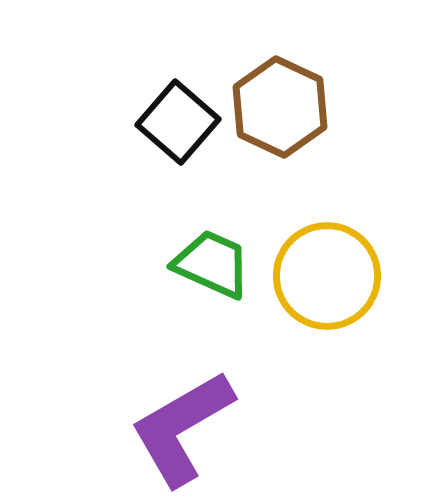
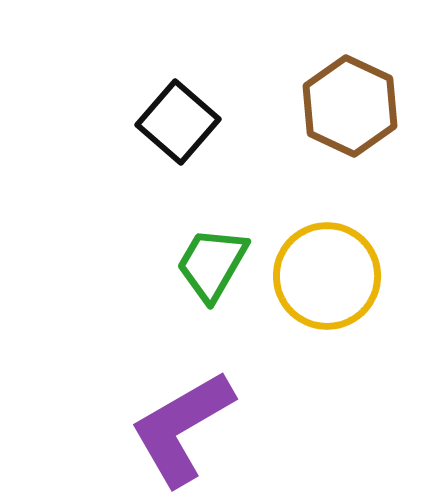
brown hexagon: moved 70 px right, 1 px up
green trapezoid: rotated 84 degrees counterclockwise
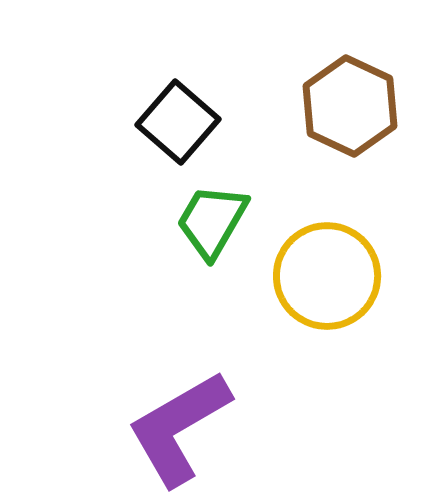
green trapezoid: moved 43 px up
purple L-shape: moved 3 px left
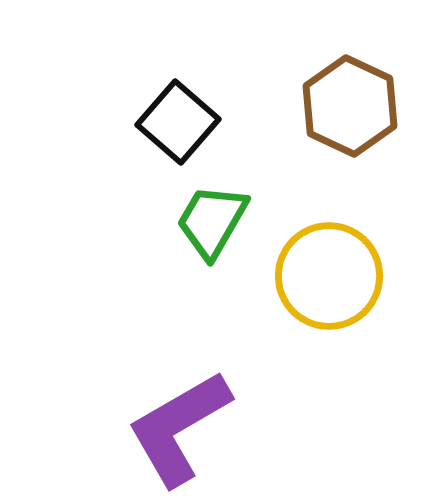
yellow circle: moved 2 px right
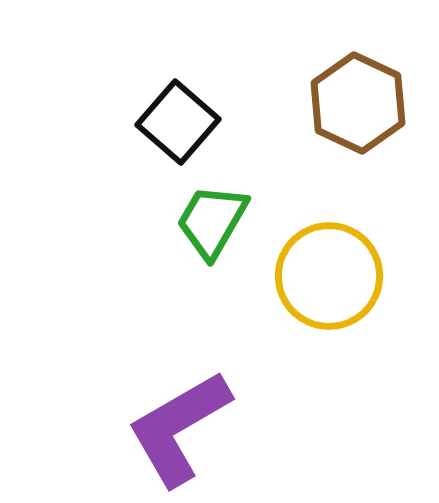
brown hexagon: moved 8 px right, 3 px up
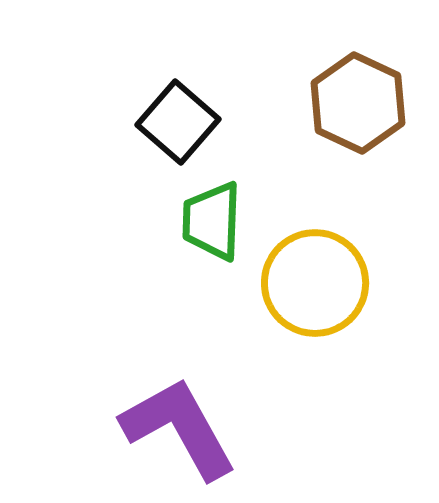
green trapezoid: rotated 28 degrees counterclockwise
yellow circle: moved 14 px left, 7 px down
purple L-shape: rotated 91 degrees clockwise
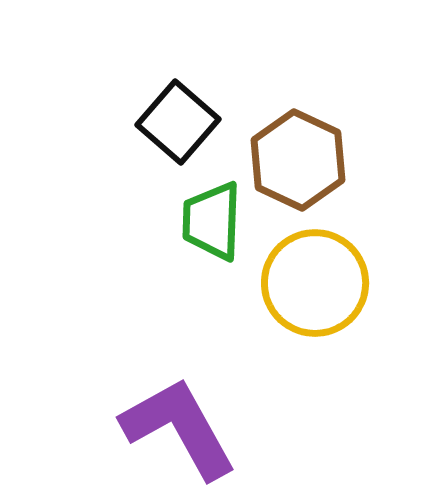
brown hexagon: moved 60 px left, 57 px down
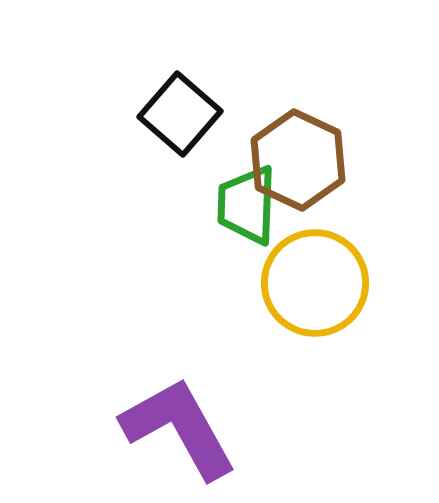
black square: moved 2 px right, 8 px up
green trapezoid: moved 35 px right, 16 px up
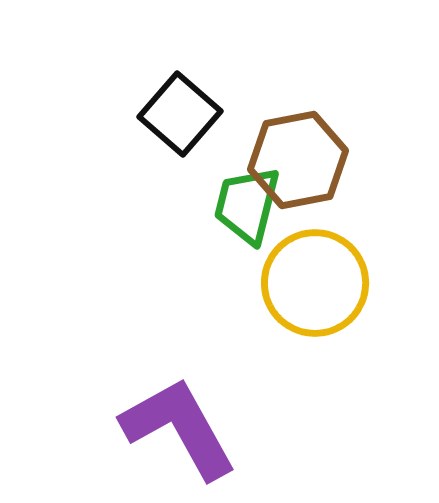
brown hexagon: rotated 24 degrees clockwise
green trapezoid: rotated 12 degrees clockwise
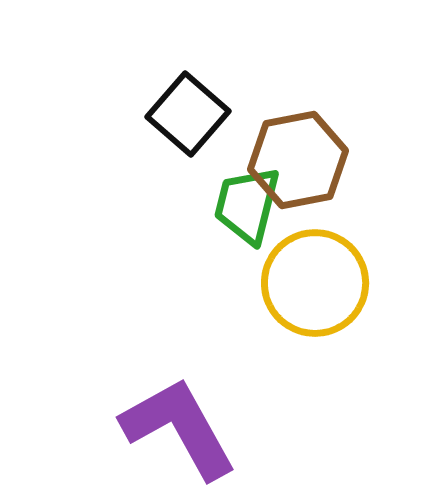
black square: moved 8 px right
